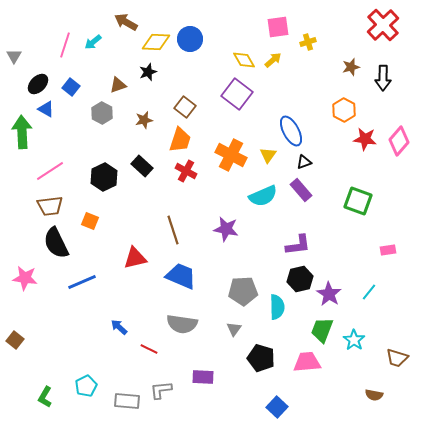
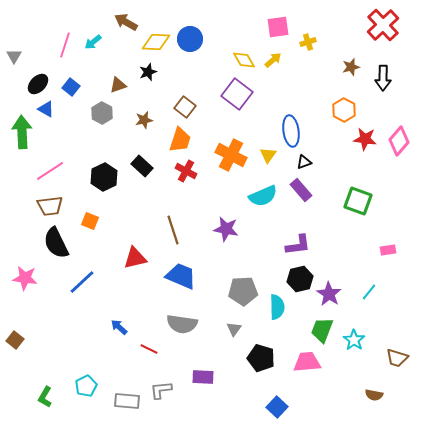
blue ellipse at (291, 131): rotated 20 degrees clockwise
blue line at (82, 282): rotated 20 degrees counterclockwise
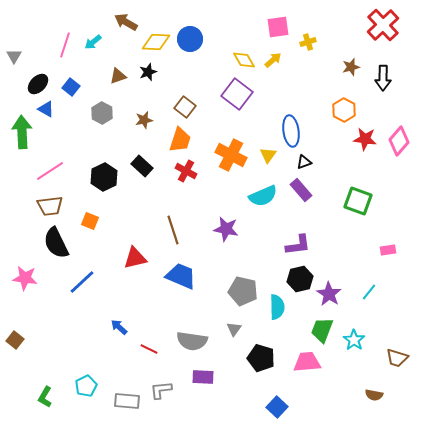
brown triangle at (118, 85): moved 9 px up
gray pentagon at (243, 291): rotated 16 degrees clockwise
gray semicircle at (182, 324): moved 10 px right, 17 px down
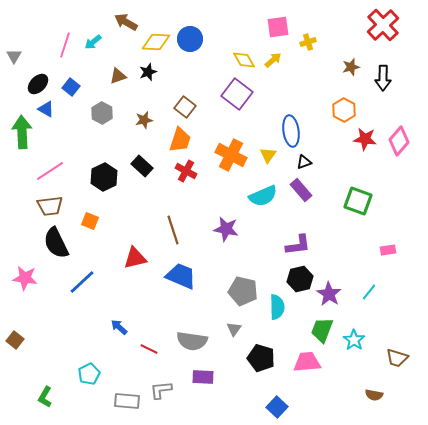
cyan pentagon at (86, 386): moved 3 px right, 12 px up
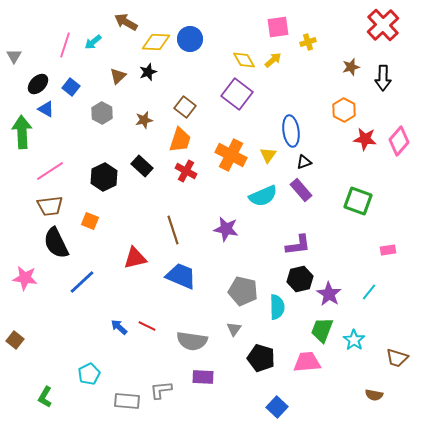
brown triangle at (118, 76): rotated 24 degrees counterclockwise
red line at (149, 349): moved 2 px left, 23 px up
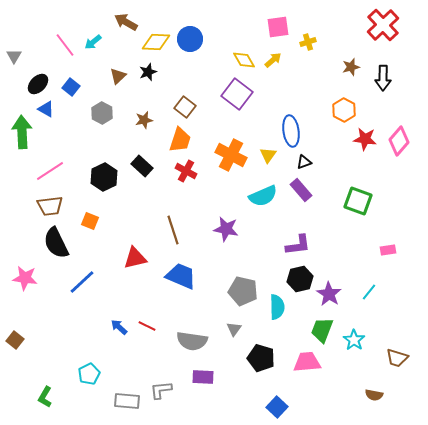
pink line at (65, 45): rotated 55 degrees counterclockwise
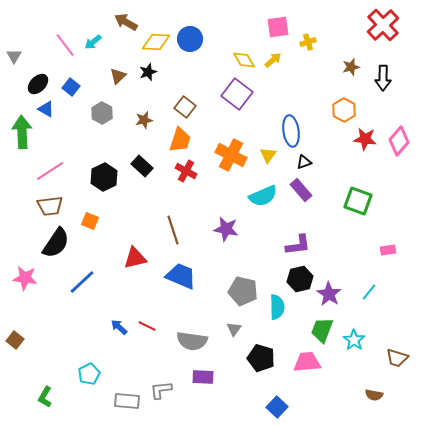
black semicircle at (56, 243): rotated 120 degrees counterclockwise
